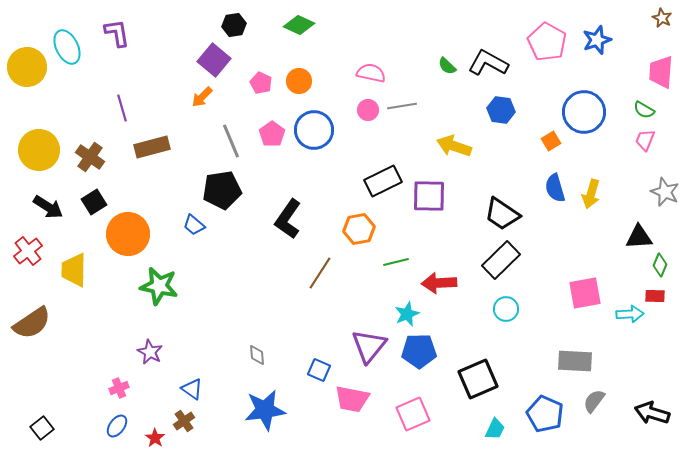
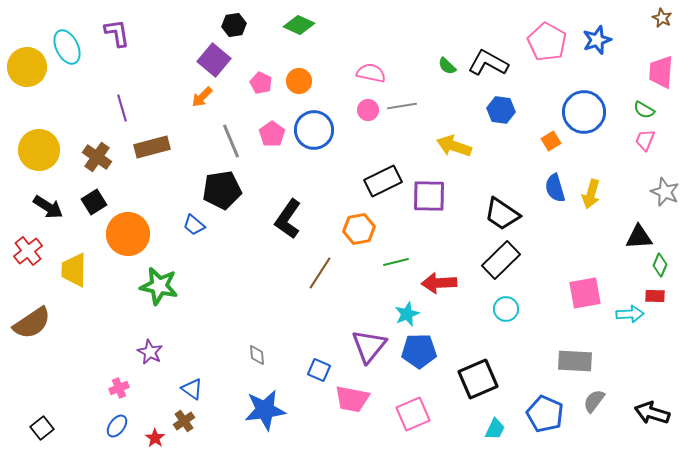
brown cross at (90, 157): moved 7 px right
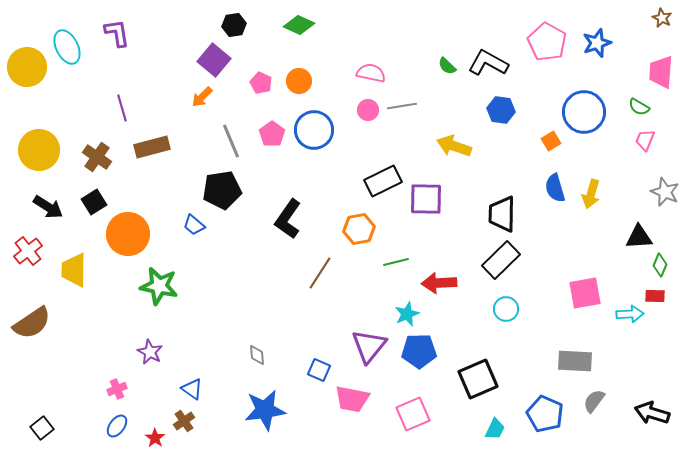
blue star at (597, 40): moved 3 px down
green semicircle at (644, 110): moved 5 px left, 3 px up
purple square at (429, 196): moved 3 px left, 3 px down
black trapezoid at (502, 214): rotated 57 degrees clockwise
pink cross at (119, 388): moved 2 px left, 1 px down
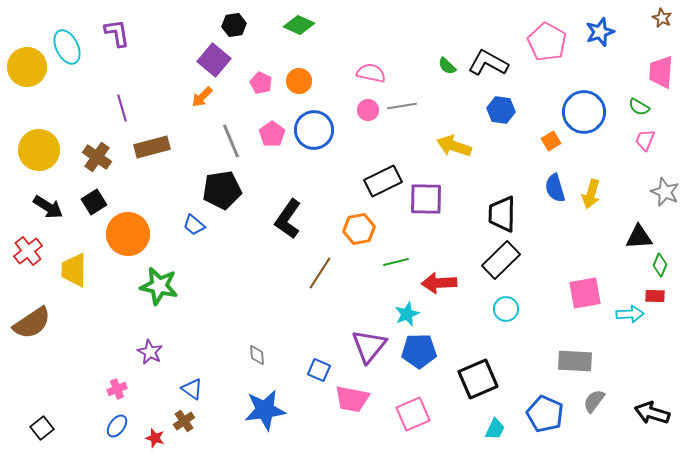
blue star at (597, 43): moved 3 px right, 11 px up
red star at (155, 438): rotated 18 degrees counterclockwise
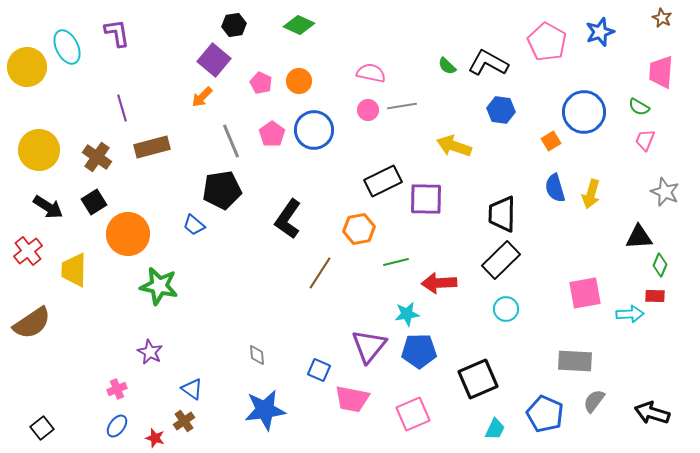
cyan star at (407, 314): rotated 15 degrees clockwise
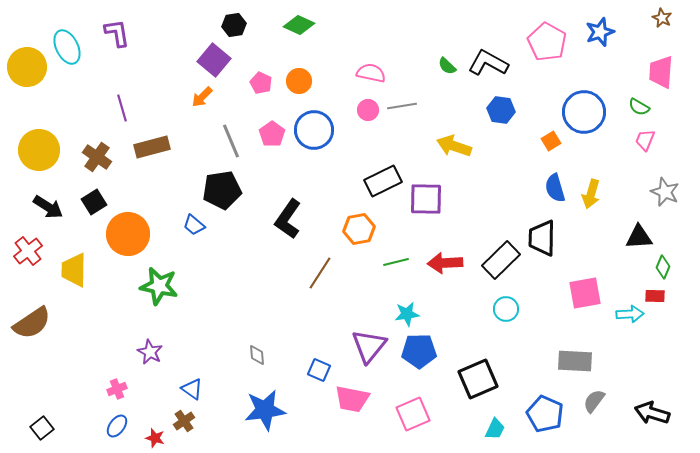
black trapezoid at (502, 214): moved 40 px right, 24 px down
green diamond at (660, 265): moved 3 px right, 2 px down
red arrow at (439, 283): moved 6 px right, 20 px up
